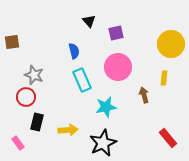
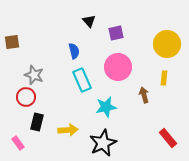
yellow circle: moved 4 px left
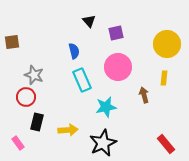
red rectangle: moved 2 px left, 6 px down
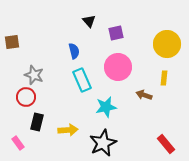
brown arrow: rotated 56 degrees counterclockwise
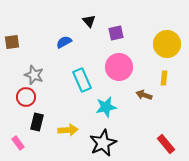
blue semicircle: moved 10 px left, 9 px up; rotated 105 degrees counterclockwise
pink circle: moved 1 px right
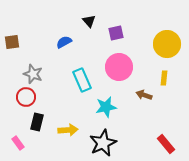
gray star: moved 1 px left, 1 px up
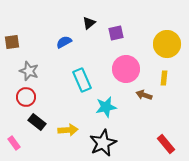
black triangle: moved 2 px down; rotated 32 degrees clockwise
pink circle: moved 7 px right, 2 px down
gray star: moved 4 px left, 3 px up
black rectangle: rotated 66 degrees counterclockwise
pink rectangle: moved 4 px left
